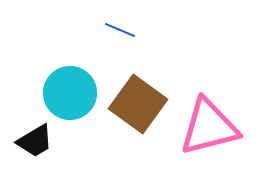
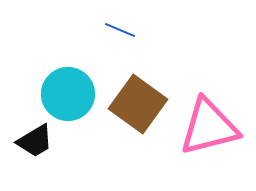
cyan circle: moved 2 px left, 1 px down
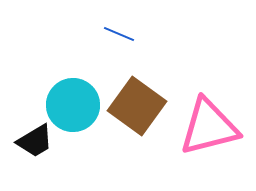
blue line: moved 1 px left, 4 px down
cyan circle: moved 5 px right, 11 px down
brown square: moved 1 px left, 2 px down
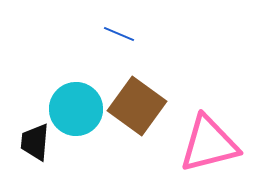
cyan circle: moved 3 px right, 4 px down
pink triangle: moved 17 px down
black trapezoid: moved 1 px down; rotated 126 degrees clockwise
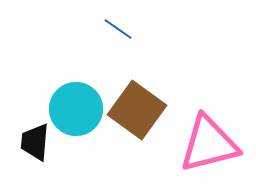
blue line: moved 1 px left, 5 px up; rotated 12 degrees clockwise
brown square: moved 4 px down
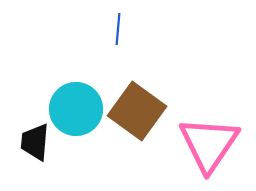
blue line: rotated 60 degrees clockwise
brown square: moved 1 px down
pink triangle: rotated 42 degrees counterclockwise
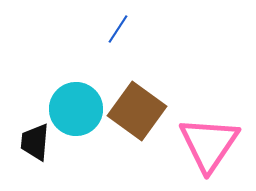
blue line: rotated 28 degrees clockwise
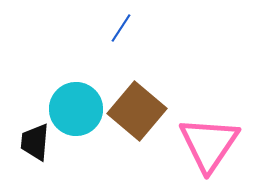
blue line: moved 3 px right, 1 px up
brown square: rotated 4 degrees clockwise
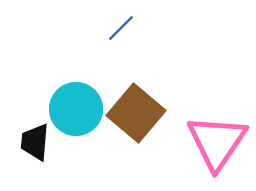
blue line: rotated 12 degrees clockwise
brown square: moved 1 px left, 2 px down
pink triangle: moved 8 px right, 2 px up
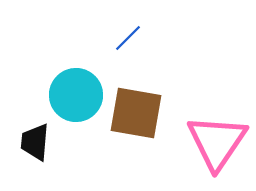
blue line: moved 7 px right, 10 px down
cyan circle: moved 14 px up
brown square: rotated 30 degrees counterclockwise
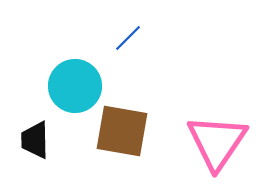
cyan circle: moved 1 px left, 9 px up
brown square: moved 14 px left, 18 px down
black trapezoid: moved 2 px up; rotated 6 degrees counterclockwise
